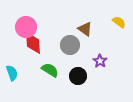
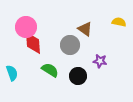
yellow semicircle: rotated 24 degrees counterclockwise
purple star: rotated 24 degrees counterclockwise
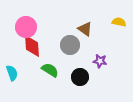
red diamond: moved 1 px left, 3 px down
black circle: moved 2 px right, 1 px down
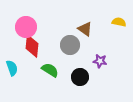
red diamond: rotated 10 degrees clockwise
cyan semicircle: moved 5 px up
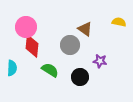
cyan semicircle: rotated 21 degrees clockwise
